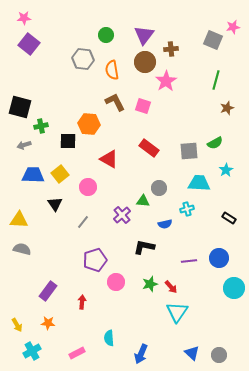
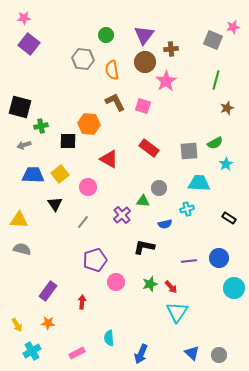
cyan star at (226, 170): moved 6 px up
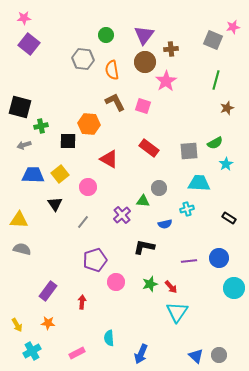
blue triangle at (192, 353): moved 4 px right, 3 px down
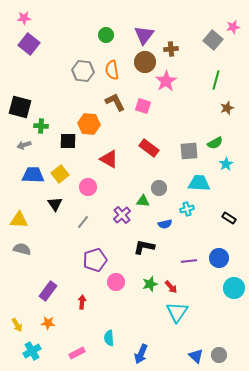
gray square at (213, 40): rotated 18 degrees clockwise
gray hexagon at (83, 59): moved 12 px down
green cross at (41, 126): rotated 16 degrees clockwise
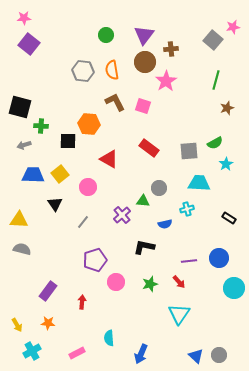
red arrow at (171, 287): moved 8 px right, 5 px up
cyan triangle at (177, 312): moved 2 px right, 2 px down
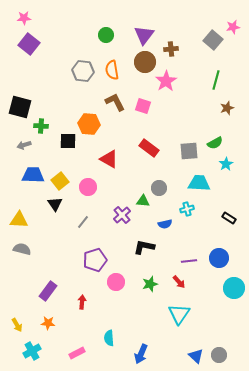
yellow square at (60, 174): moved 7 px down
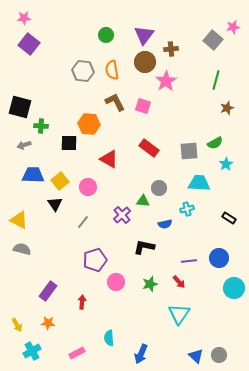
black square at (68, 141): moved 1 px right, 2 px down
yellow triangle at (19, 220): rotated 24 degrees clockwise
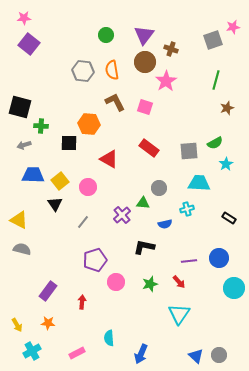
gray square at (213, 40): rotated 30 degrees clockwise
brown cross at (171, 49): rotated 24 degrees clockwise
pink square at (143, 106): moved 2 px right, 1 px down
green triangle at (143, 201): moved 2 px down
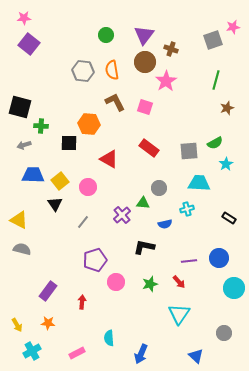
gray circle at (219, 355): moved 5 px right, 22 px up
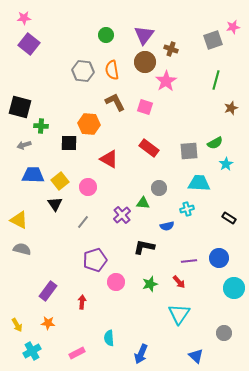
brown star at (227, 108): moved 4 px right
blue semicircle at (165, 224): moved 2 px right, 2 px down
